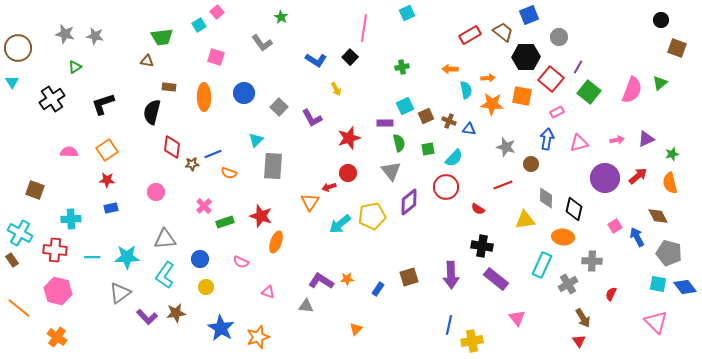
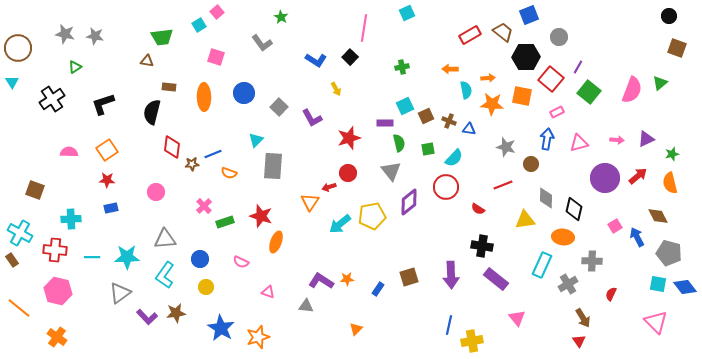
black circle at (661, 20): moved 8 px right, 4 px up
pink arrow at (617, 140): rotated 16 degrees clockwise
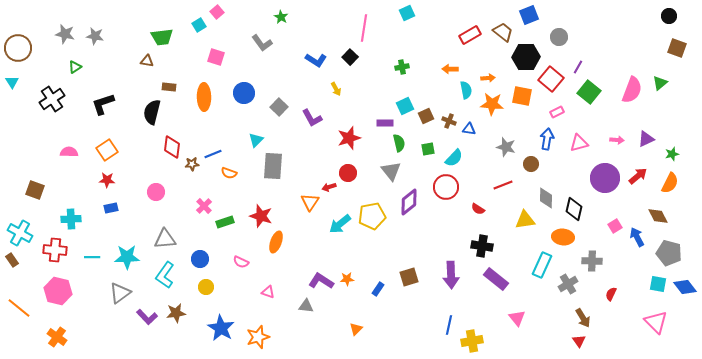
orange semicircle at (670, 183): rotated 140 degrees counterclockwise
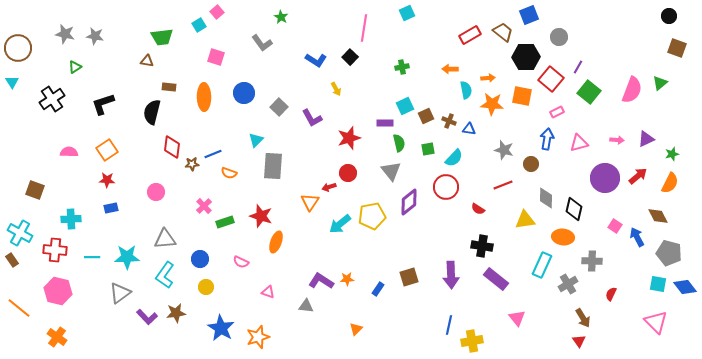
gray star at (506, 147): moved 2 px left, 3 px down
pink square at (615, 226): rotated 24 degrees counterclockwise
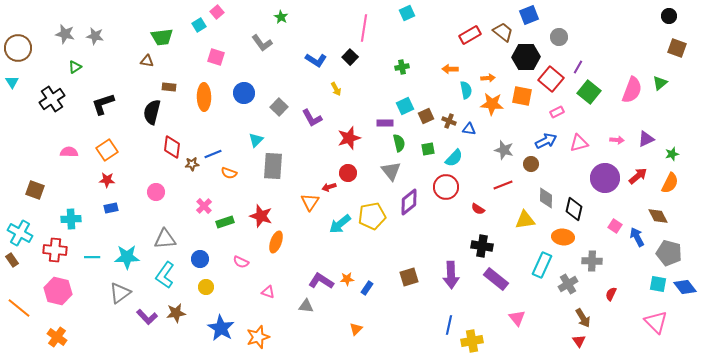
blue arrow at (547, 139): moved 1 px left, 2 px down; rotated 55 degrees clockwise
blue rectangle at (378, 289): moved 11 px left, 1 px up
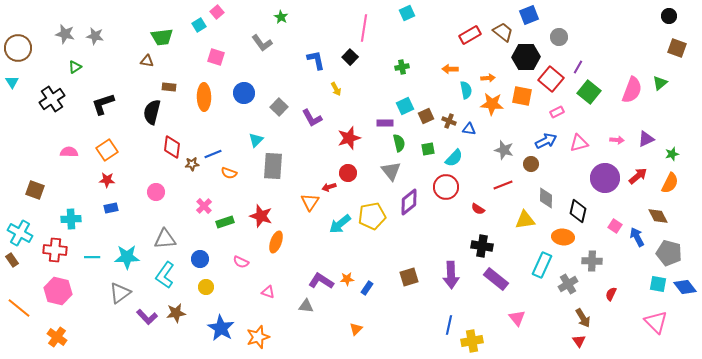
blue L-shape at (316, 60): rotated 135 degrees counterclockwise
black diamond at (574, 209): moved 4 px right, 2 px down
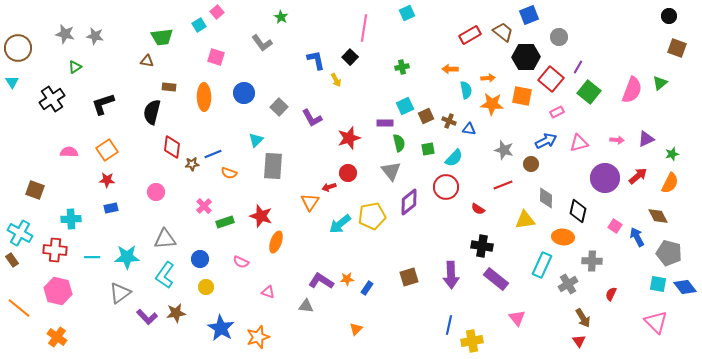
yellow arrow at (336, 89): moved 9 px up
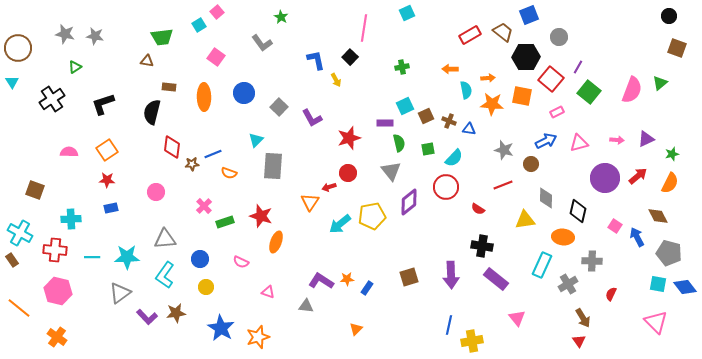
pink square at (216, 57): rotated 18 degrees clockwise
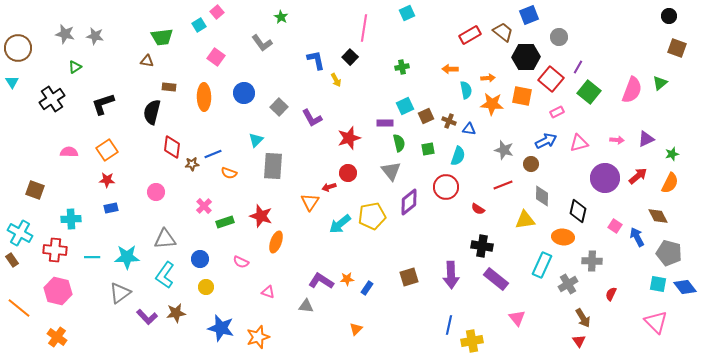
cyan semicircle at (454, 158): moved 4 px right, 2 px up; rotated 24 degrees counterclockwise
gray diamond at (546, 198): moved 4 px left, 2 px up
blue star at (221, 328): rotated 16 degrees counterclockwise
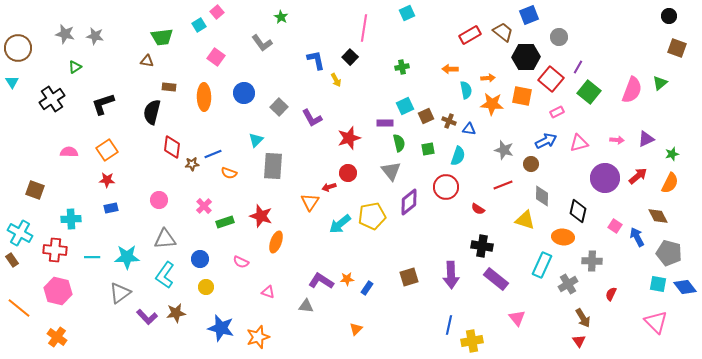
pink circle at (156, 192): moved 3 px right, 8 px down
yellow triangle at (525, 220): rotated 25 degrees clockwise
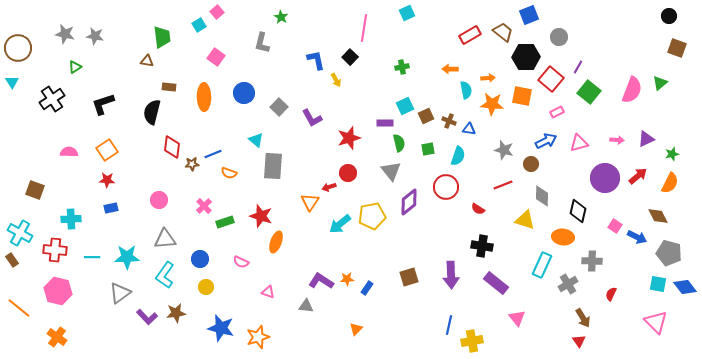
green trapezoid at (162, 37): rotated 90 degrees counterclockwise
gray L-shape at (262, 43): rotated 50 degrees clockwise
cyan triangle at (256, 140): rotated 35 degrees counterclockwise
blue arrow at (637, 237): rotated 144 degrees clockwise
purple rectangle at (496, 279): moved 4 px down
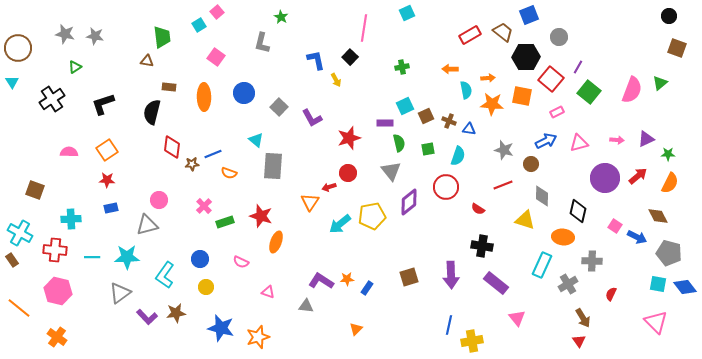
green star at (672, 154): moved 4 px left; rotated 16 degrees clockwise
gray triangle at (165, 239): moved 18 px left, 14 px up; rotated 10 degrees counterclockwise
